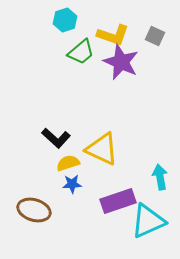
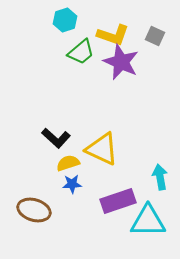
cyan triangle: rotated 24 degrees clockwise
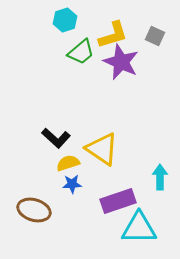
yellow L-shape: rotated 36 degrees counterclockwise
yellow triangle: rotated 9 degrees clockwise
cyan arrow: rotated 10 degrees clockwise
cyan triangle: moved 9 px left, 7 px down
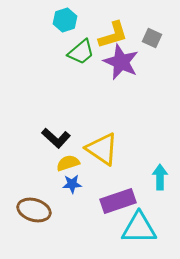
gray square: moved 3 px left, 2 px down
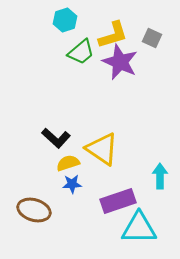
purple star: moved 1 px left
cyan arrow: moved 1 px up
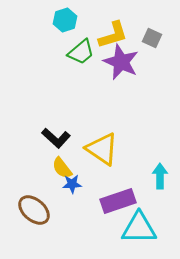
purple star: moved 1 px right
yellow semicircle: moved 6 px left, 5 px down; rotated 110 degrees counterclockwise
brown ellipse: rotated 24 degrees clockwise
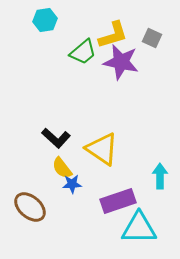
cyan hexagon: moved 20 px left; rotated 10 degrees clockwise
green trapezoid: moved 2 px right
purple star: rotated 12 degrees counterclockwise
brown ellipse: moved 4 px left, 3 px up
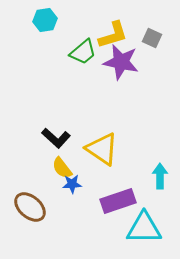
cyan triangle: moved 5 px right
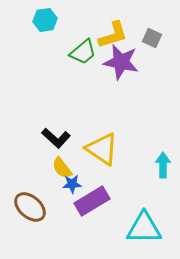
cyan arrow: moved 3 px right, 11 px up
purple rectangle: moved 26 px left; rotated 12 degrees counterclockwise
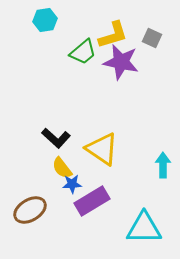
brown ellipse: moved 3 px down; rotated 72 degrees counterclockwise
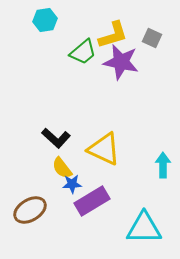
yellow triangle: moved 2 px right; rotated 9 degrees counterclockwise
